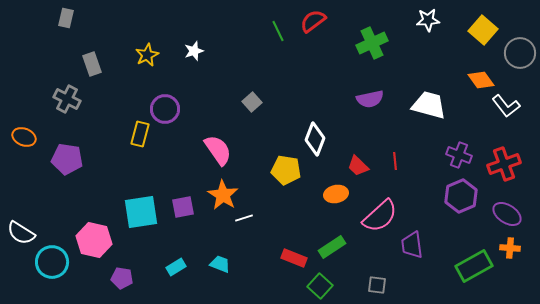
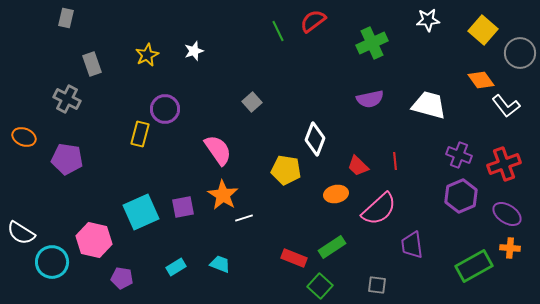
cyan square at (141, 212): rotated 15 degrees counterclockwise
pink semicircle at (380, 216): moved 1 px left, 7 px up
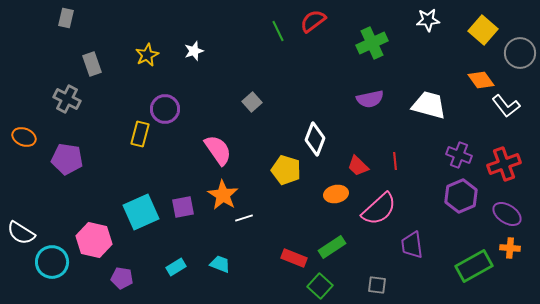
yellow pentagon at (286, 170): rotated 8 degrees clockwise
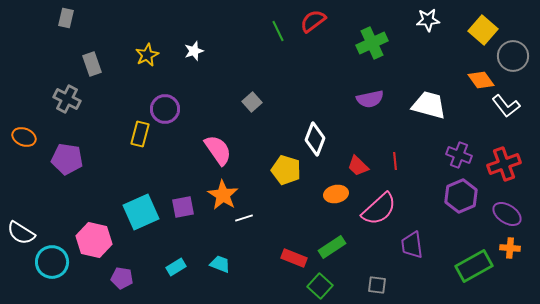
gray circle at (520, 53): moved 7 px left, 3 px down
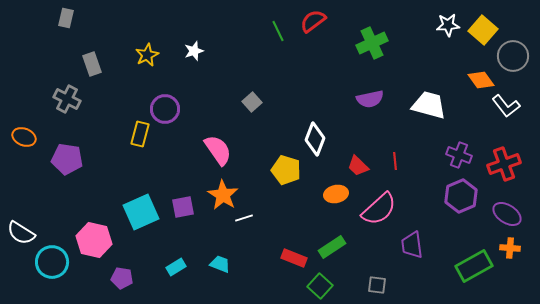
white star at (428, 20): moved 20 px right, 5 px down
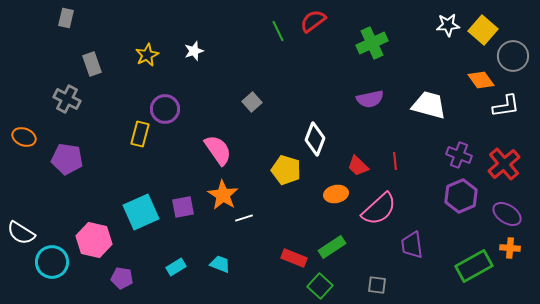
white L-shape at (506, 106): rotated 60 degrees counterclockwise
red cross at (504, 164): rotated 20 degrees counterclockwise
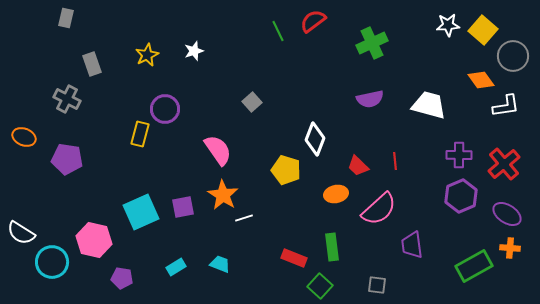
purple cross at (459, 155): rotated 20 degrees counterclockwise
green rectangle at (332, 247): rotated 64 degrees counterclockwise
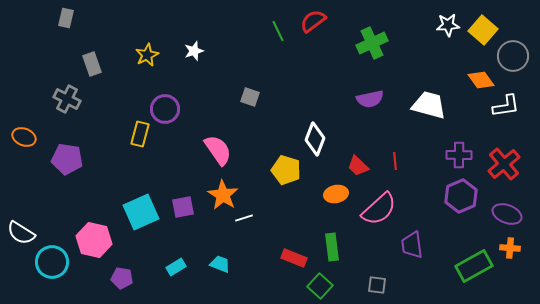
gray square at (252, 102): moved 2 px left, 5 px up; rotated 30 degrees counterclockwise
purple ellipse at (507, 214): rotated 12 degrees counterclockwise
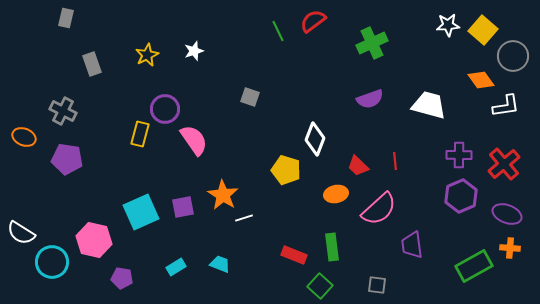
gray cross at (67, 99): moved 4 px left, 12 px down
purple semicircle at (370, 99): rotated 8 degrees counterclockwise
pink semicircle at (218, 150): moved 24 px left, 10 px up
red rectangle at (294, 258): moved 3 px up
